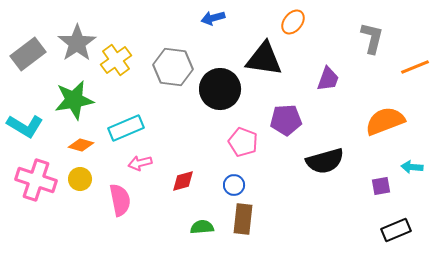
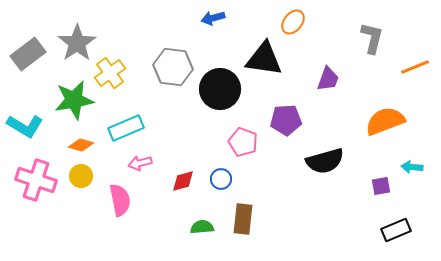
yellow cross: moved 6 px left, 13 px down
yellow circle: moved 1 px right, 3 px up
blue circle: moved 13 px left, 6 px up
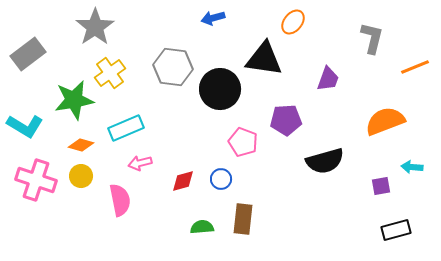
gray star: moved 18 px right, 16 px up
black rectangle: rotated 8 degrees clockwise
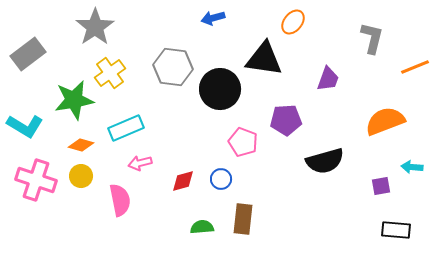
black rectangle: rotated 20 degrees clockwise
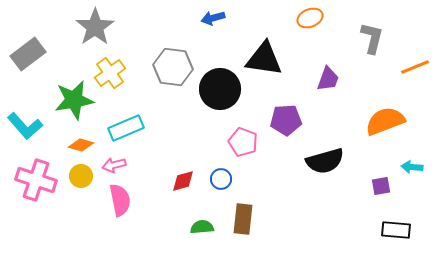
orange ellipse: moved 17 px right, 4 px up; rotated 30 degrees clockwise
cyan L-shape: rotated 18 degrees clockwise
pink arrow: moved 26 px left, 2 px down
